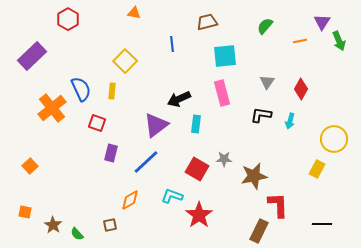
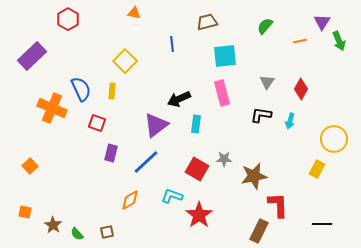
orange cross at (52, 108): rotated 28 degrees counterclockwise
brown square at (110, 225): moved 3 px left, 7 px down
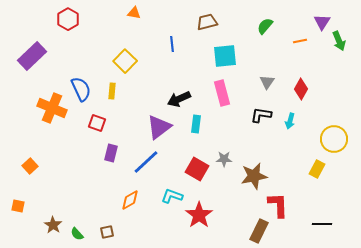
purple triangle at (156, 125): moved 3 px right, 2 px down
orange square at (25, 212): moved 7 px left, 6 px up
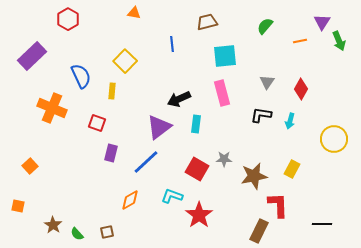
blue semicircle at (81, 89): moved 13 px up
yellow rectangle at (317, 169): moved 25 px left
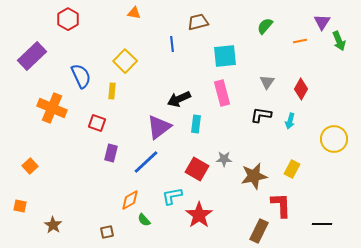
brown trapezoid at (207, 22): moved 9 px left
cyan L-shape at (172, 196): rotated 30 degrees counterclockwise
red L-shape at (278, 205): moved 3 px right
orange square at (18, 206): moved 2 px right
green semicircle at (77, 234): moved 67 px right, 14 px up
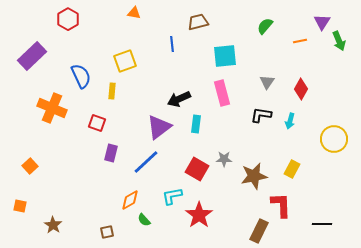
yellow square at (125, 61): rotated 25 degrees clockwise
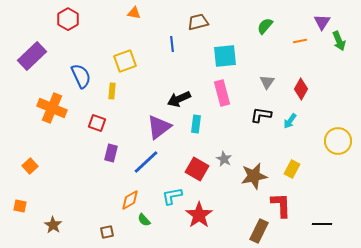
cyan arrow at (290, 121): rotated 21 degrees clockwise
yellow circle at (334, 139): moved 4 px right, 2 px down
gray star at (224, 159): rotated 28 degrees clockwise
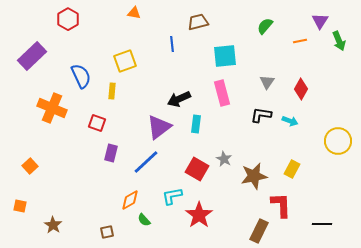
purple triangle at (322, 22): moved 2 px left, 1 px up
cyan arrow at (290, 121): rotated 105 degrees counterclockwise
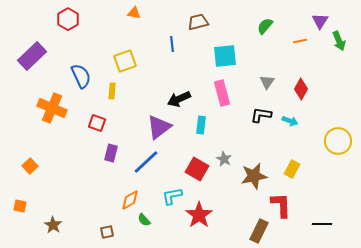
cyan rectangle at (196, 124): moved 5 px right, 1 px down
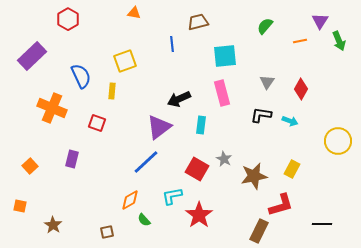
purple rectangle at (111, 153): moved 39 px left, 6 px down
red L-shape at (281, 205): rotated 76 degrees clockwise
